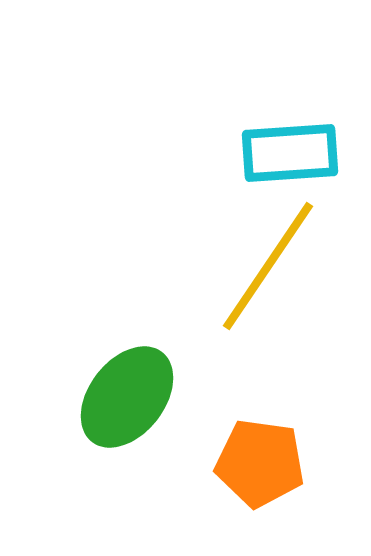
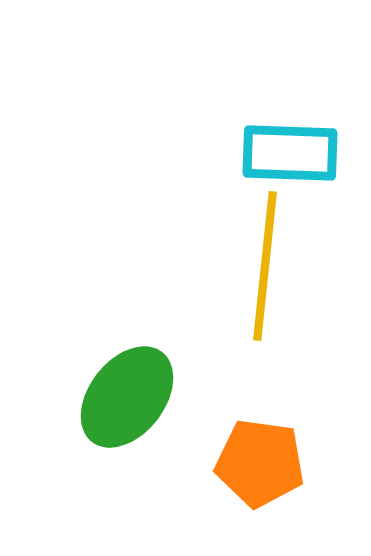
cyan rectangle: rotated 6 degrees clockwise
yellow line: moved 3 px left; rotated 28 degrees counterclockwise
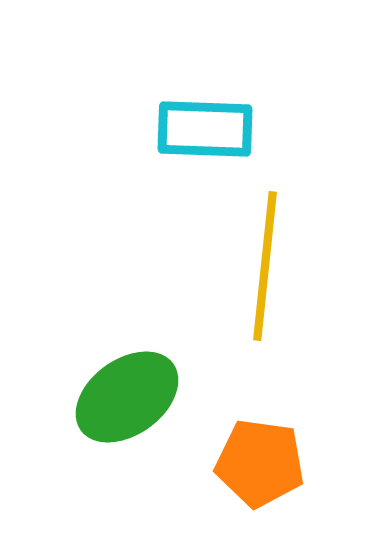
cyan rectangle: moved 85 px left, 24 px up
green ellipse: rotated 16 degrees clockwise
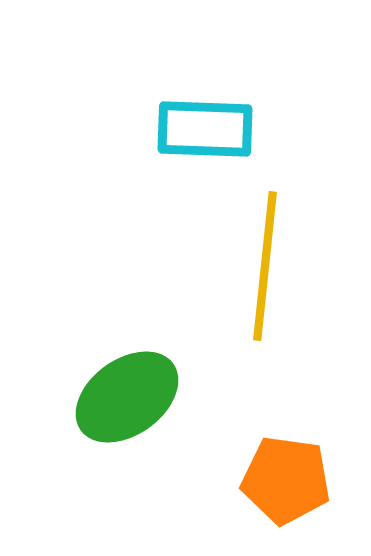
orange pentagon: moved 26 px right, 17 px down
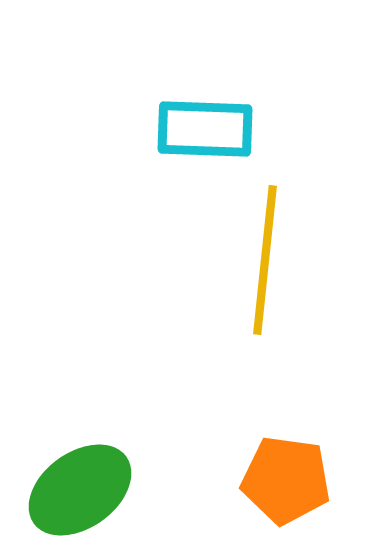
yellow line: moved 6 px up
green ellipse: moved 47 px left, 93 px down
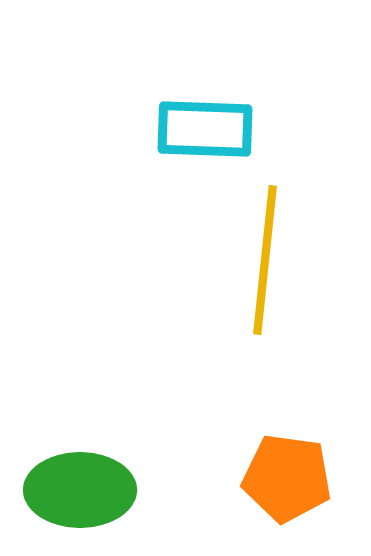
orange pentagon: moved 1 px right, 2 px up
green ellipse: rotated 36 degrees clockwise
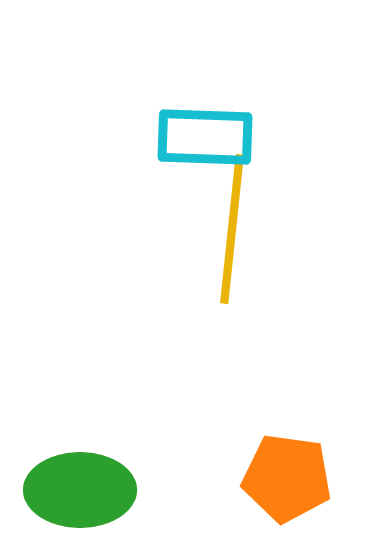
cyan rectangle: moved 8 px down
yellow line: moved 33 px left, 31 px up
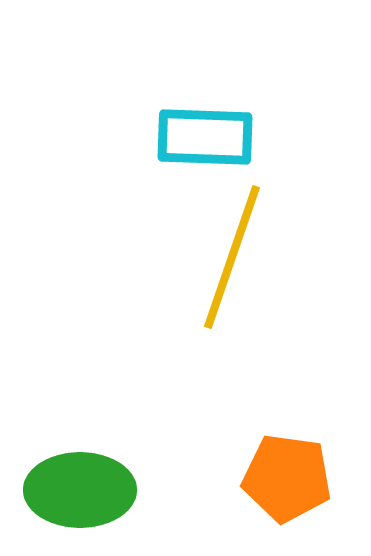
yellow line: moved 28 px down; rotated 13 degrees clockwise
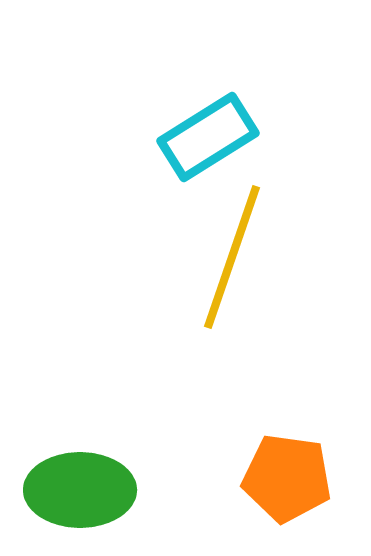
cyan rectangle: moved 3 px right; rotated 34 degrees counterclockwise
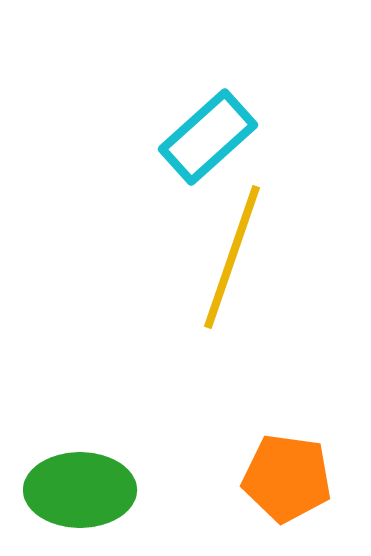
cyan rectangle: rotated 10 degrees counterclockwise
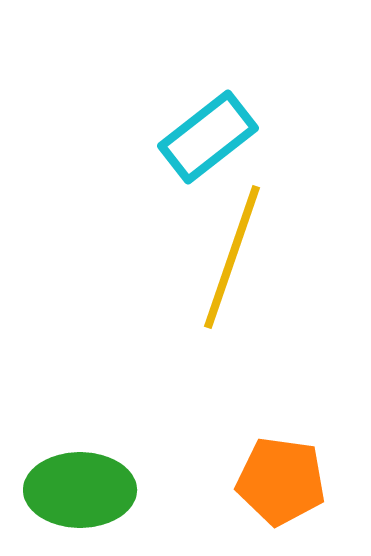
cyan rectangle: rotated 4 degrees clockwise
orange pentagon: moved 6 px left, 3 px down
